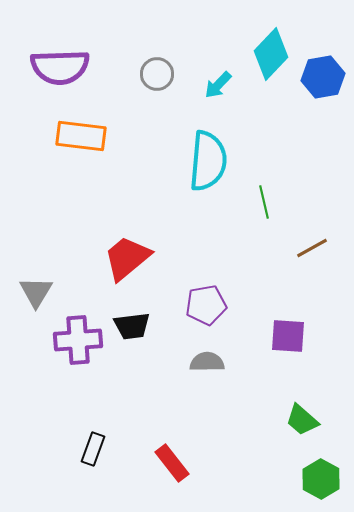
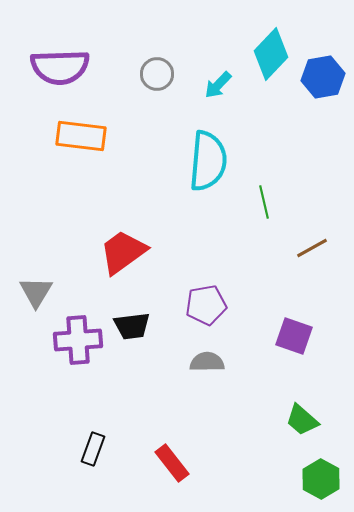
red trapezoid: moved 4 px left, 6 px up; rotated 4 degrees clockwise
purple square: moved 6 px right; rotated 15 degrees clockwise
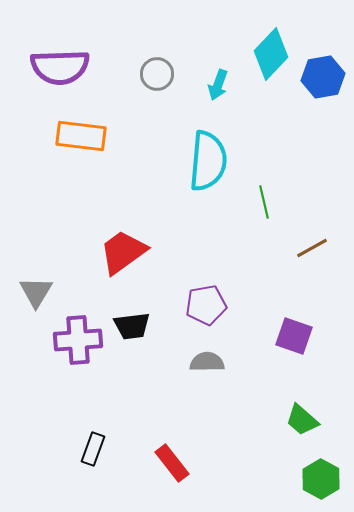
cyan arrow: rotated 24 degrees counterclockwise
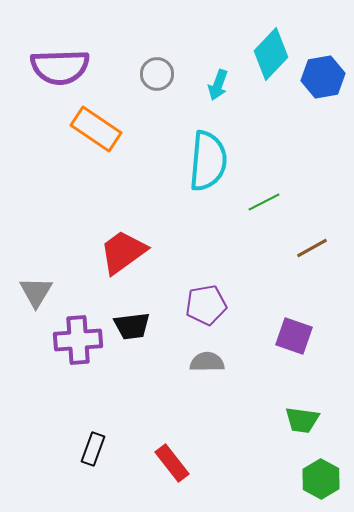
orange rectangle: moved 15 px right, 7 px up; rotated 27 degrees clockwise
green line: rotated 76 degrees clockwise
green trapezoid: rotated 33 degrees counterclockwise
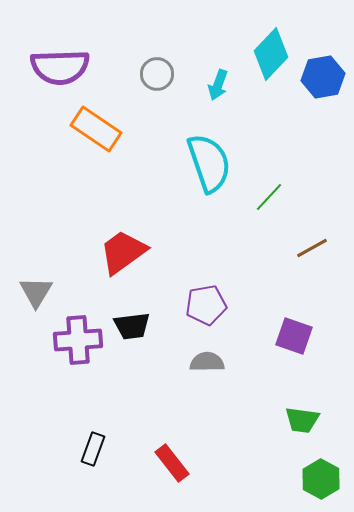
cyan semicircle: moved 1 px right, 2 px down; rotated 24 degrees counterclockwise
green line: moved 5 px right, 5 px up; rotated 20 degrees counterclockwise
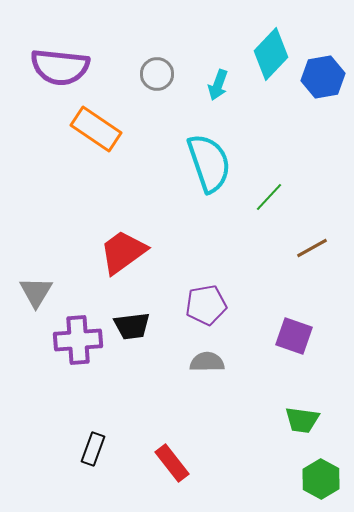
purple semicircle: rotated 8 degrees clockwise
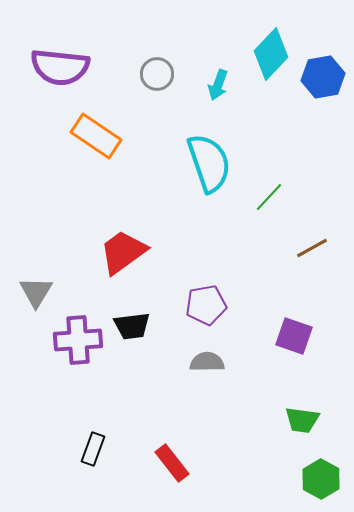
orange rectangle: moved 7 px down
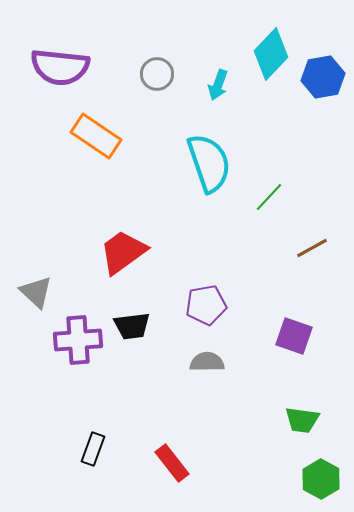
gray triangle: rotated 18 degrees counterclockwise
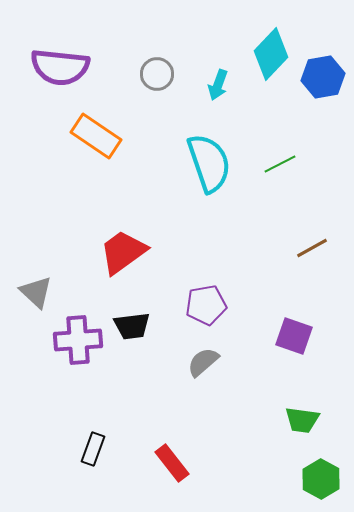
green line: moved 11 px right, 33 px up; rotated 20 degrees clockwise
gray semicircle: moved 4 px left; rotated 40 degrees counterclockwise
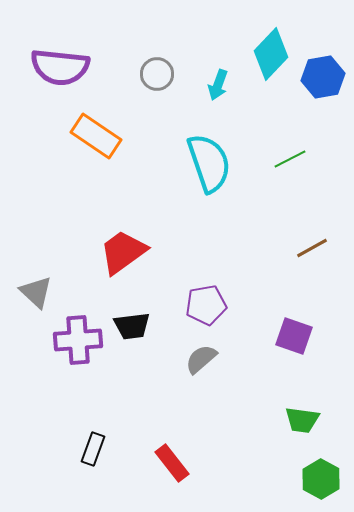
green line: moved 10 px right, 5 px up
gray semicircle: moved 2 px left, 3 px up
